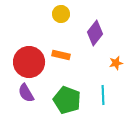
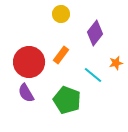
orange rectangle: rotated 66 degrees counterclockwise
cyan line: moved 10 px left, 20 px up; rotated 48 degrees counterclockwise
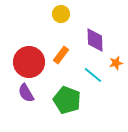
purple diamond: moved 7 px down; rotated 40 degrees counterclockwise
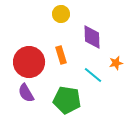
purple diamond: moved 3 px left, 3 px up
orange rectangle: rotated 54 degrees counterclockwise
green pentagon: rotated 12 degrees counterclockwise
